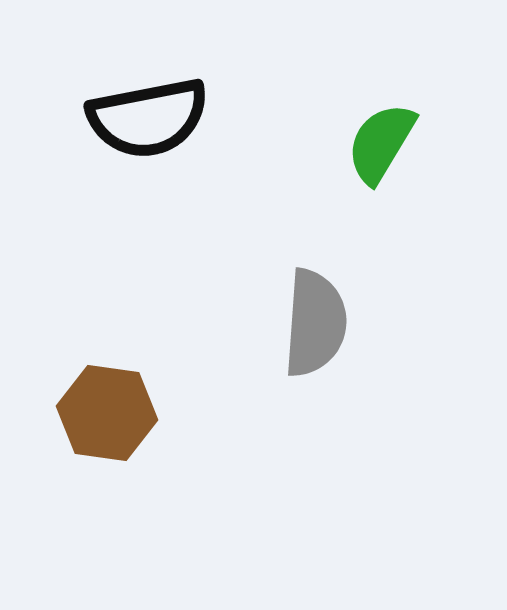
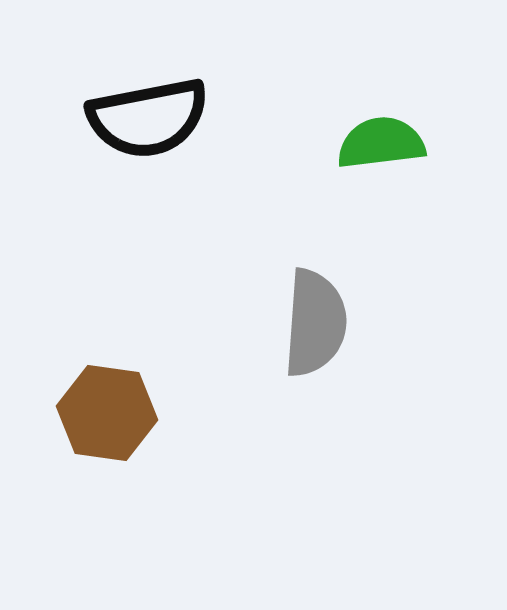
green semicircle: rotated 52 degrees clockwise
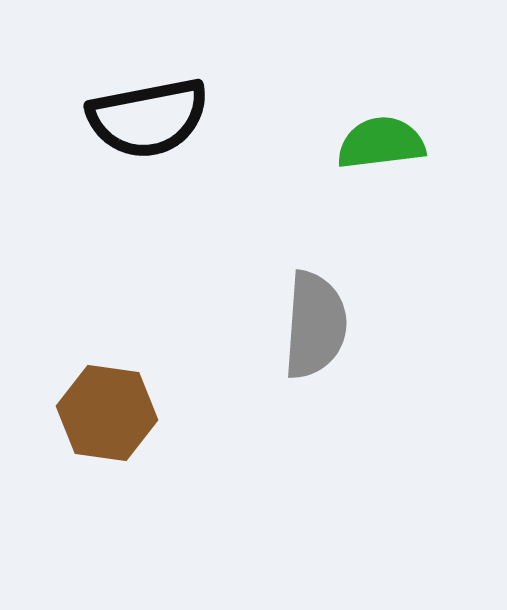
gray semicircle: moved 2 px down
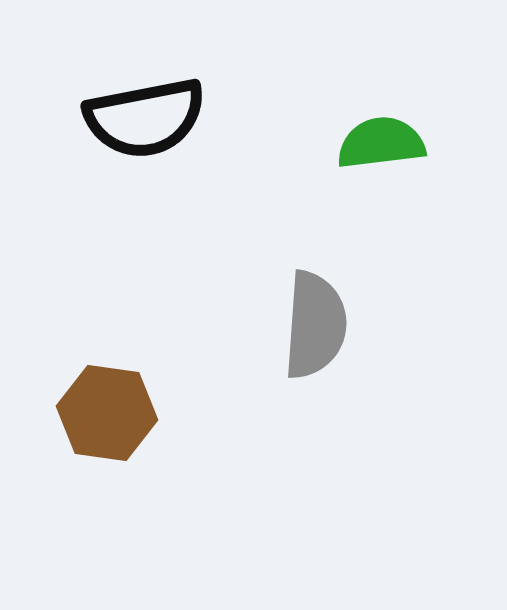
black semicircle: moved 3 px left
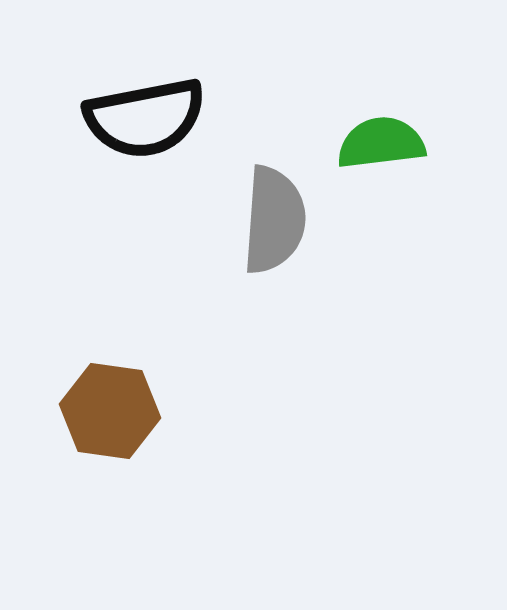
gray semicircle: moved 41 px left, 105 px up
brown hexagon: moved 3 px right, 2 px up
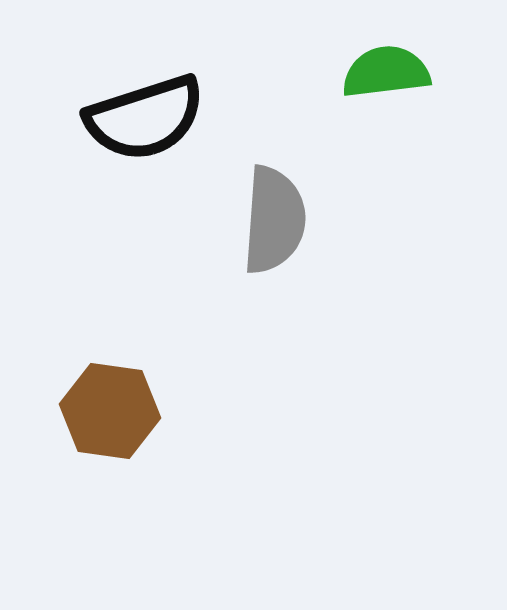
black semicircle: rotated 7 degrees counterclockwise
green semicircle: moved 5 px right, 71 px up
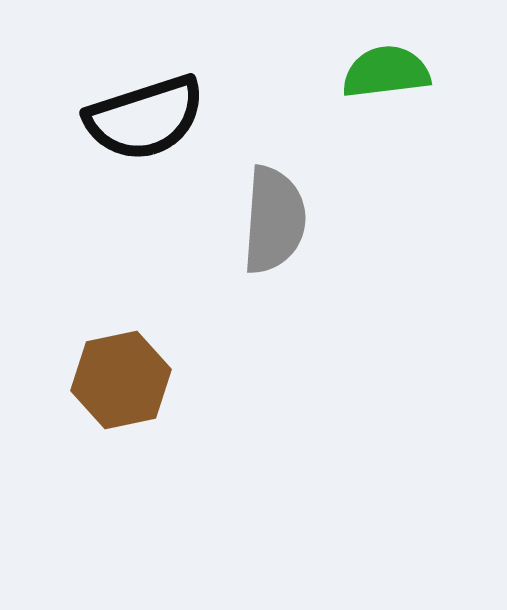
brown hexagon: moved 11 px right, 31 px up; rotated 20 degrees counterclockwise
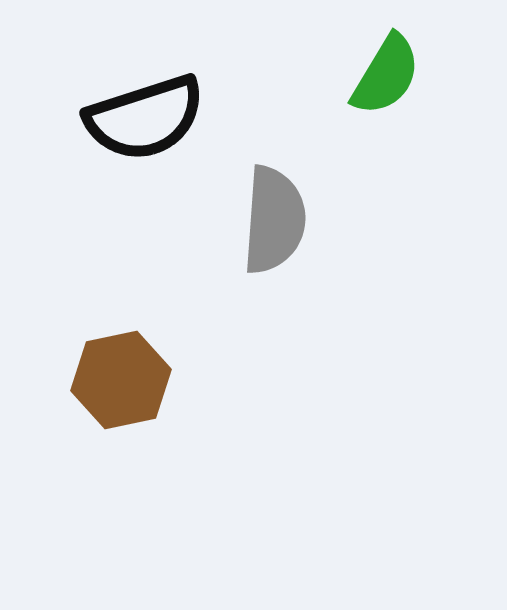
green semicircle: moved 3 px down; rotated 128 degrees clockwise
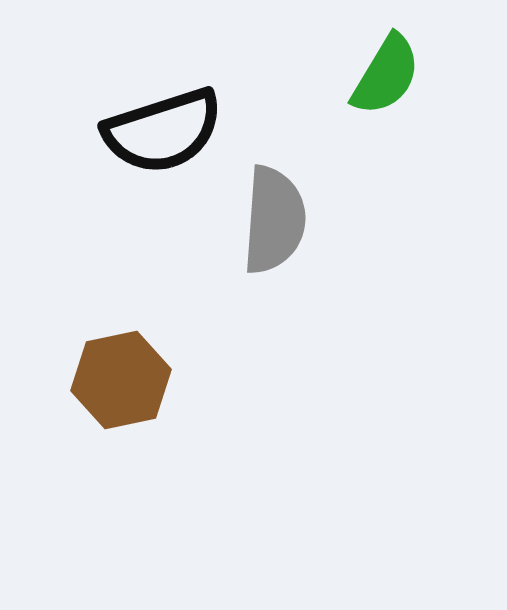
black semicircle: moved 18 px right, 13 px down
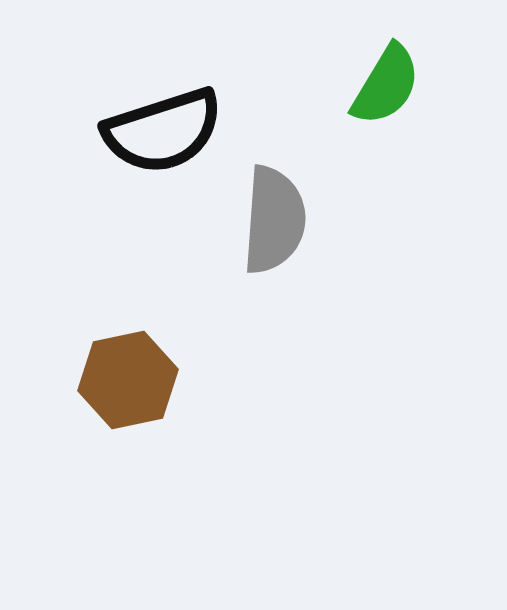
green semicircle: moved 10 px down
brown hexagon: moved 7 px right
